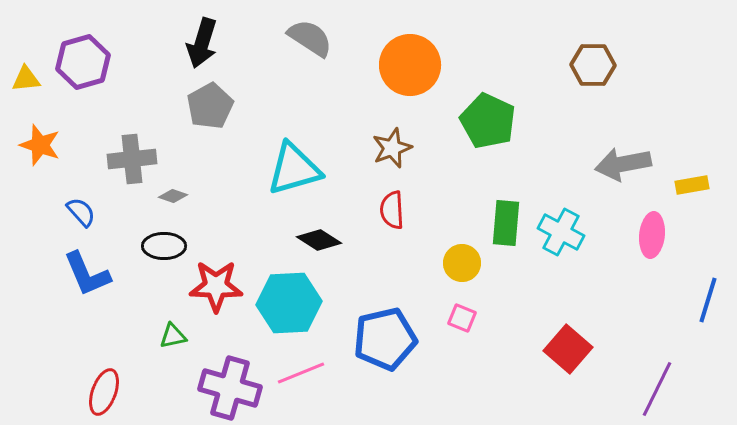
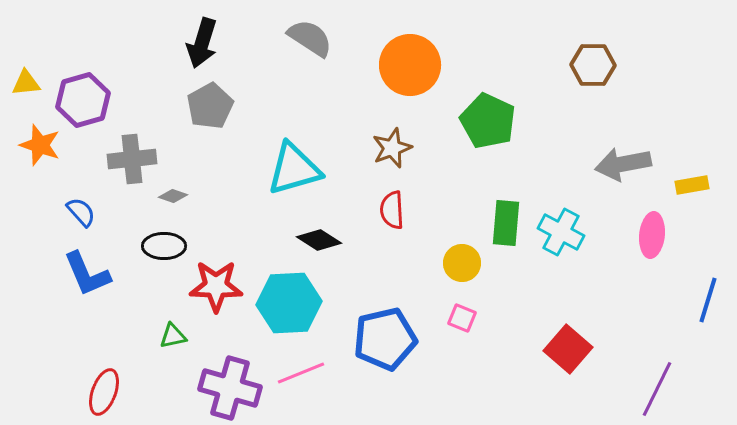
purple hexagon: moved 38 px down
yellow triangle: moved 4 px down
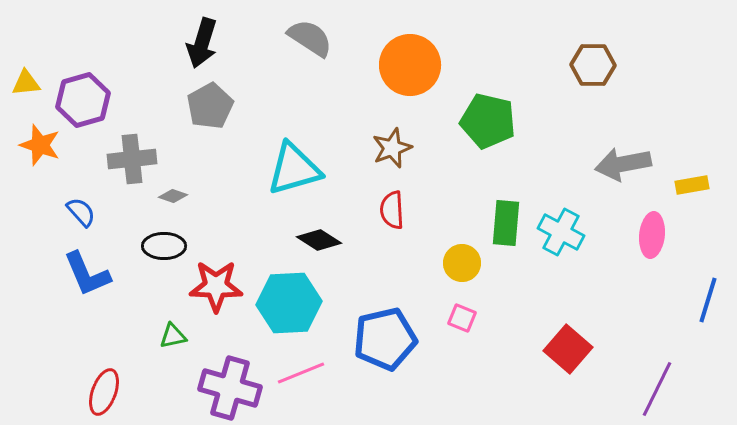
green pentagon: rotated 12 degrees counterclockwise
